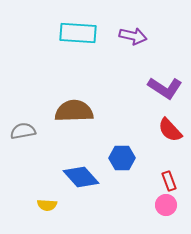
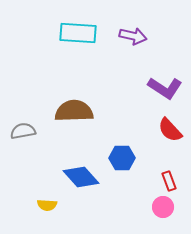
pink circle: moved 3 px left, 2 px down
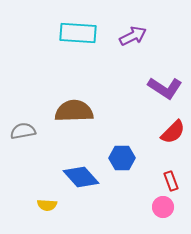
purple arrow: rotated 40 degrees counterclockwise
red semicircle: moved 3 px right, 2 px down; rotated 92 degrees counterclockwise
red rectangle: moved 2 px right
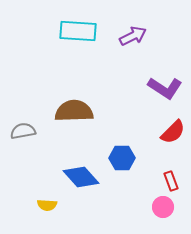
cyan rectangle: moved 2 px up
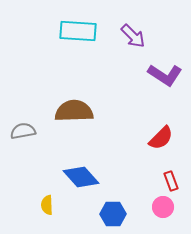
purple arrow: rotated 72 degrees clockwise
purple L-shape: moved 13 px up
red semicircle: moved 12 px left, 6 px down
blue hexagon: moved 9 px left, 56 px down
yellow semicircle: rotated 84 degrees clockwise
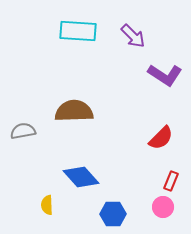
red rectangle: rotated 42 degrees clockwise
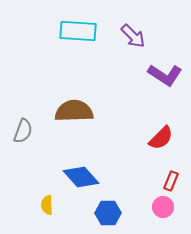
gray semicircle: rotated 120 degrees clockwise
blue hexagon: moved 5 px left, 1 px up
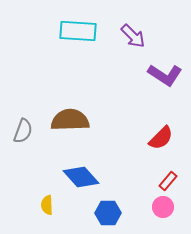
brown semicircle: moved 4 px left, 9 px down
red rectangle: moved 3 px left; rotated 18 degrees clockwise
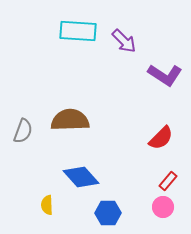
purple arrow: moved 9 px left, 5 px down
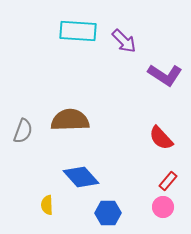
red semicircle: rotated 92 degrees clockwise
